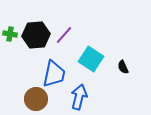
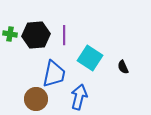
purple line: rotated 42 degrees counterclockwise
cyan square: moved 1 px left, 1 px up
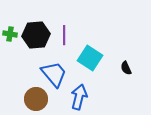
black semicircle: moved 3 px right, 1 px down
blue trapezoid: rotated 52 degrees counterclockwise
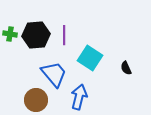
brown circle: moved 1 px down
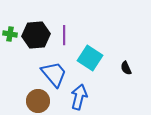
brown circle: moved 2 px right, 1 px down
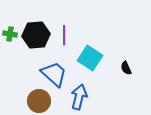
blue trapezoid: rotated 8 degrees counterclockwise
brown circle: moved 1 px right
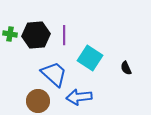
blue arrow: rotated 110 degrees counterclockwise
brown circle: moved 1 px left
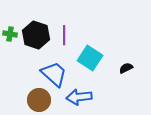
black hexagon: rotated 24 degrees clockwise
black semicircle: rotated 88 degrees clockwise
brown circle: moved 1 px right, 1 px up
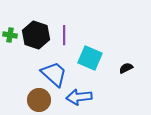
green cross: moved 1 px down
cyan square: rotated 10 degrees counterclockwise
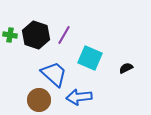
purple line: rotated 30 degrees clockwise
